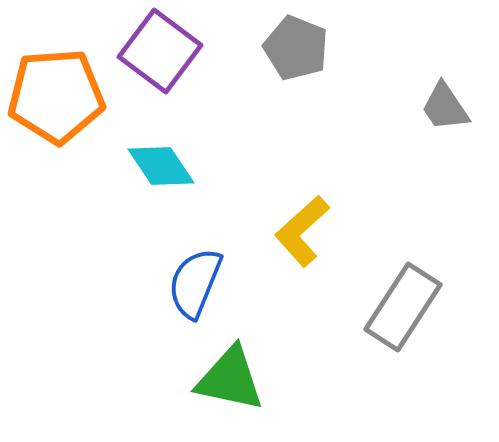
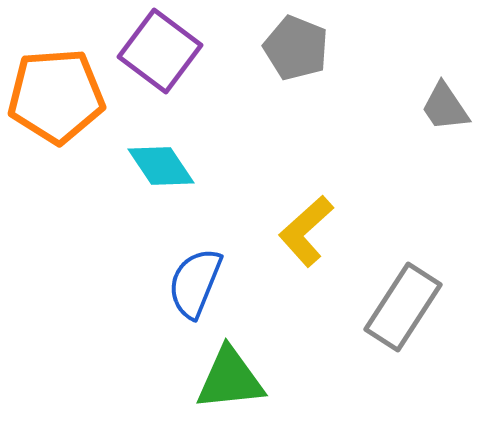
yellow L-shape: moved 4 px right
green triangle: rotated 18 degrees counterclockwise
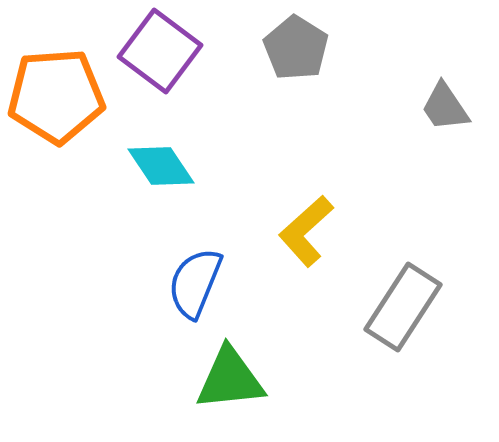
gray pentagon: rotated 10 degrees clockwise
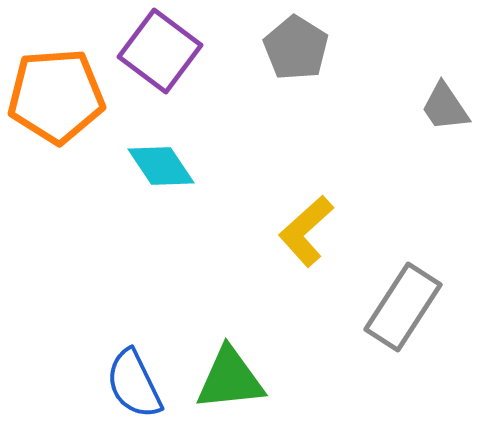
blue semicircle: moved 61 px left, 101 px down; rotated 48 degrees counterclockwise
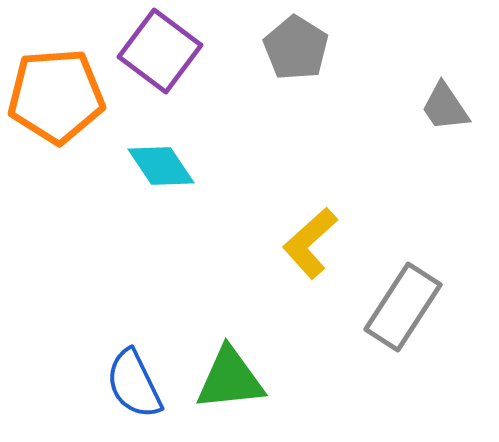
yellow L-shape: moved 4 px right, 12 px down
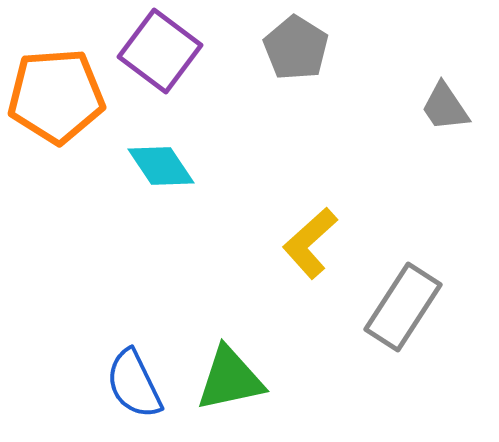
green triangle: rotated 6 degrees counterclockwise
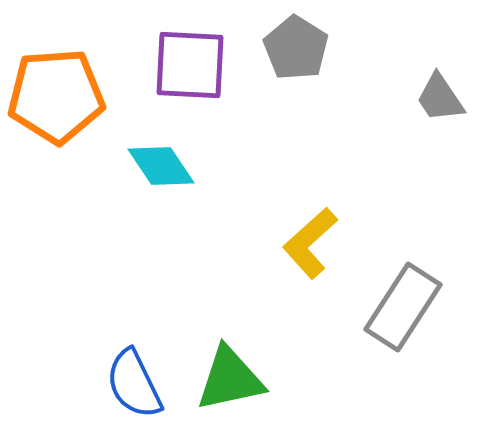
purple square: moved 30 px right, 14 px down; rotated 34 degrees counterclockwise
gray trapezoid: moved 5 px left, 9 px up
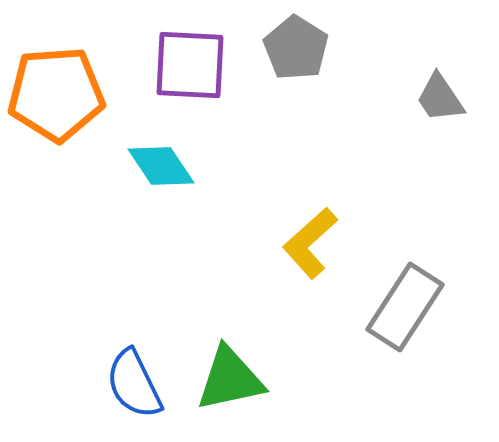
orange pentagon: moved 2 px up
gray rectangle: moved 2 px right
